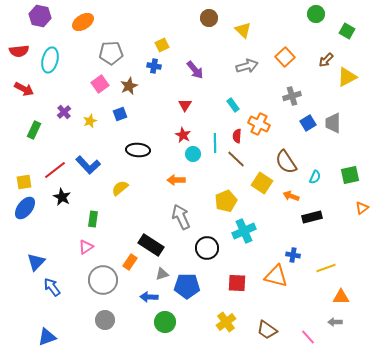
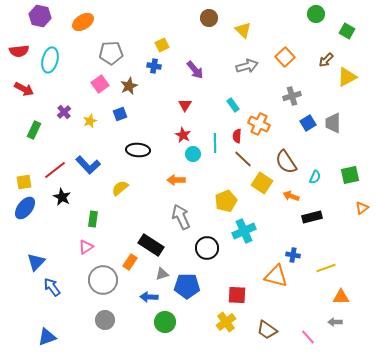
brown line at (236, 159): moved 7 px right
red square at (237, 283): moved 12 px down
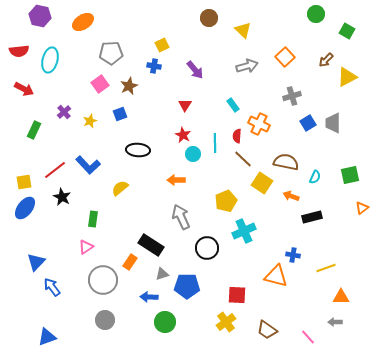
brown semicircle at (286, 162): rotated 135 degrees clockwise
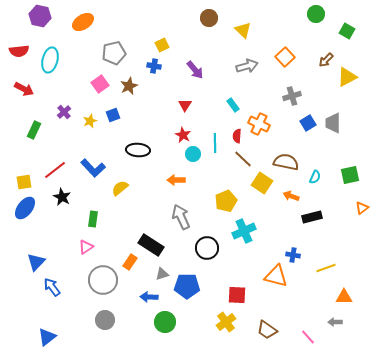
gray pentagon at (111, 53): moved 3 px right; rotated 10 degrees counterclockwise
blue square at (120, 114): moved 7 px left, 1 px down
blue L-shape at (88, 165): moved 5 px right, 3 px down
orange triangle at (341, 297): moved 3 px right
blue triangle at (47, 337): rotated 18 degrees counterclockwise
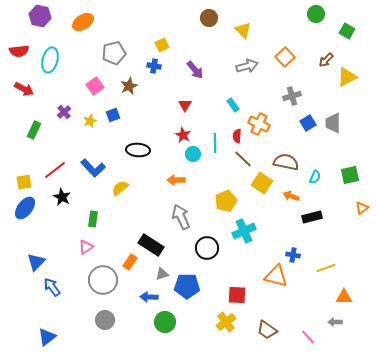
pink square at (100, 84): moved 5 px left, 2 px down
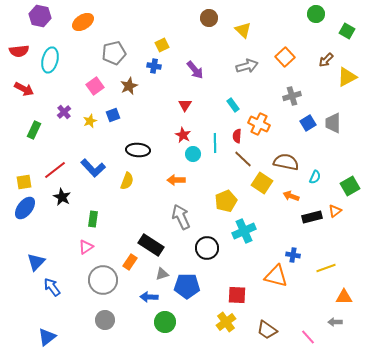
green square at (350, 175): moved 11 px down; rotated 18 degrees counterclockwise
yellow semicircle at (120, 188): moved 7 px right, 7 px up; rotated 150 degrees clockwise
orange triangle at (362, 208): moved 27 px left, 3 px down
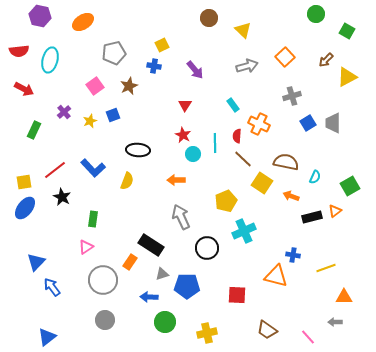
yellow cross at (226, 322): moved 19 px left, 11 px down; rotated 24 degrees clockwise
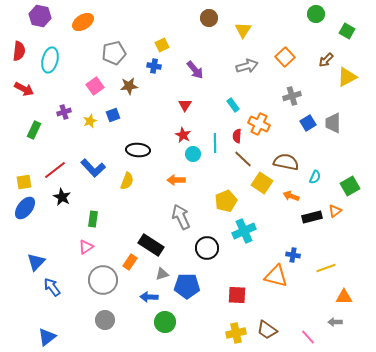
yellow triangle at (243, 30): rotated 18 degrees clockwise
red semicircle at (19, 51): rotated 78 degrees counterclockwise
brown star at (129, 86): rotated 18 degrees clockwise
purple cross at (64, 112): rotated 24 degrees clockwise
yellow cross at (207, 333): moved 29 px right
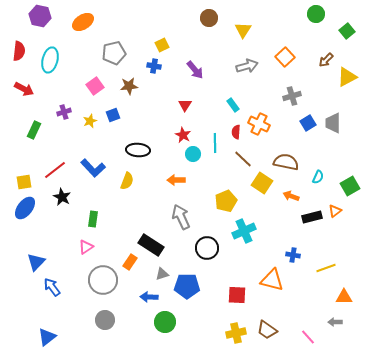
green square at (347, 31): rotated 21 degrees clockwise
red semicircle at (237, 136): moved 1 px left, 4 px up
cyan semicircle at (315, 177): moved 3 px right
orange triangle at (276, 276): moved 4 px left, 4 px down
